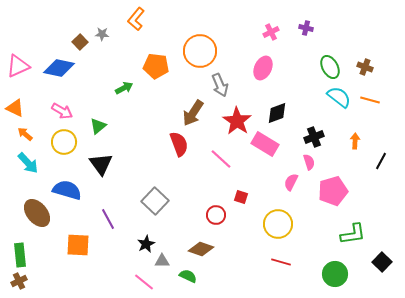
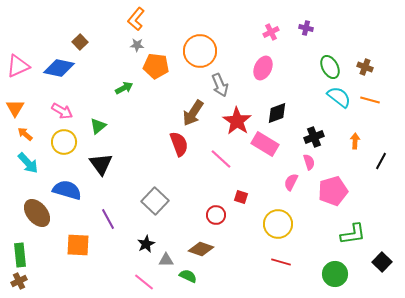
gray star at (102, 34): moved 35 px right, 11 px down
orange triangle at (15, 108): rotated 36 degrees clockwise
gray triangle at (162, 261): moved 4 px right, 1 px up
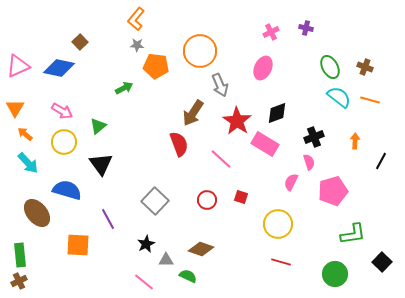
red circle at (216, 215): moved 9 px left, 15 px up
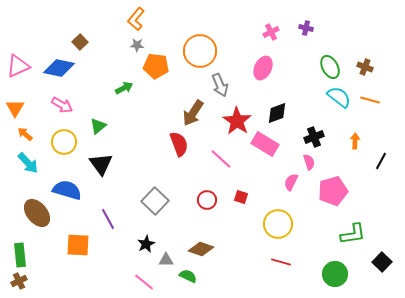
pink arrow at (62, 111): moved 6 px up
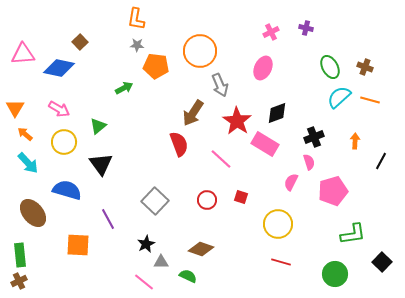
orange L-shape at (136, 19): rotated 30 degrees counterclockwise
pink triangle at (18, 66): moved 5 px right, 12 px up; rotated 20 degrees clockwise
cyan semicircle at (339, 97): rotated 80 degrees counterclockwise
pink arrow at (62, 105): moved 3 px left, 4 px down
brown ellipse at (37, 213): moved 4 px left
gray triangle at (166, 260): moved 5 px left, 2 px down
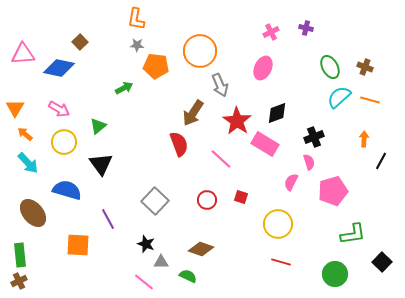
orange arrow at (355, 141): moved 9 px right, 2 px up
black star at (146, 244): rotated 24 degrees counterclockwise
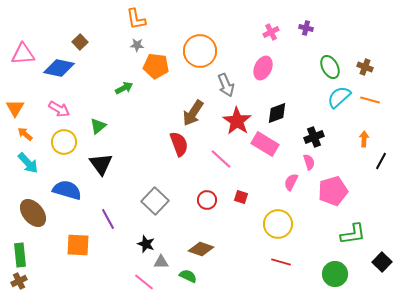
orange L-shape at (136, 19): rotated 20 degrees counterclockwise
gray arrow at (220, 85): moved 6 px right
